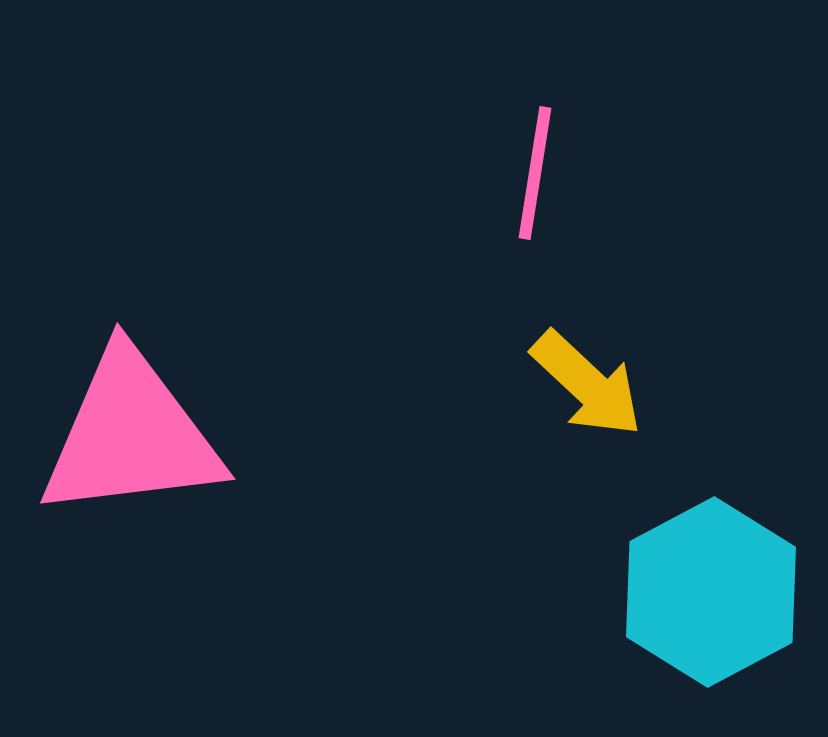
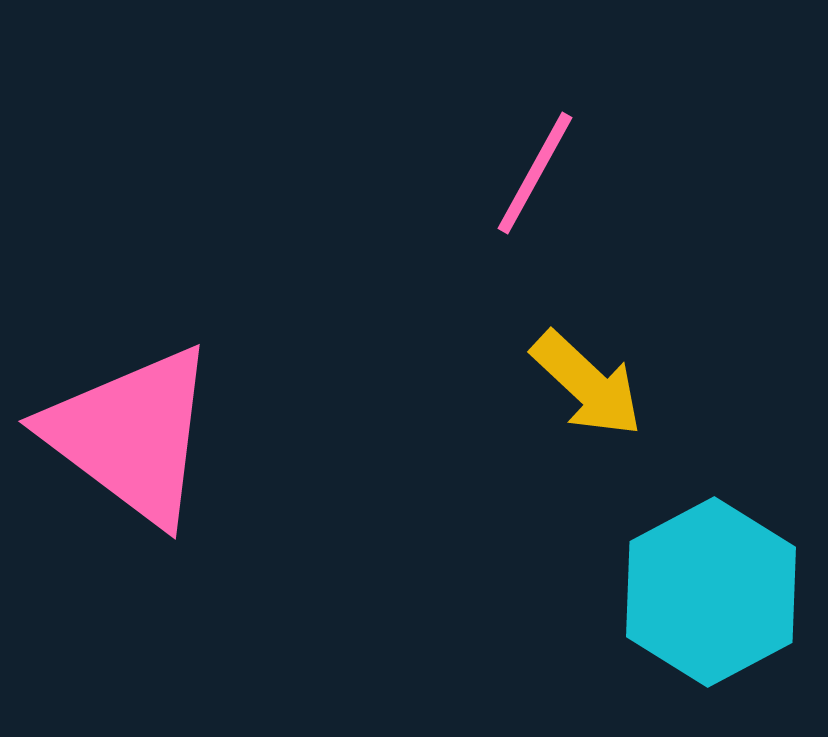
pink line: rotated 20 degrees clockwise
pink triangle: rotated 44 degrees clockwise
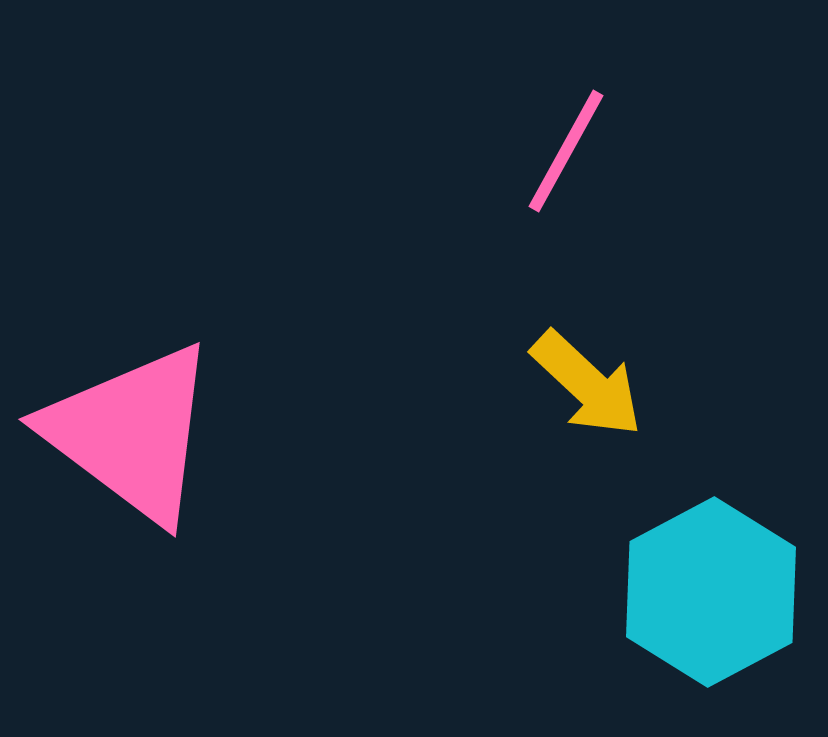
pink line: moved 31 px right, 22 px up
pink triangle: moved 2 px up
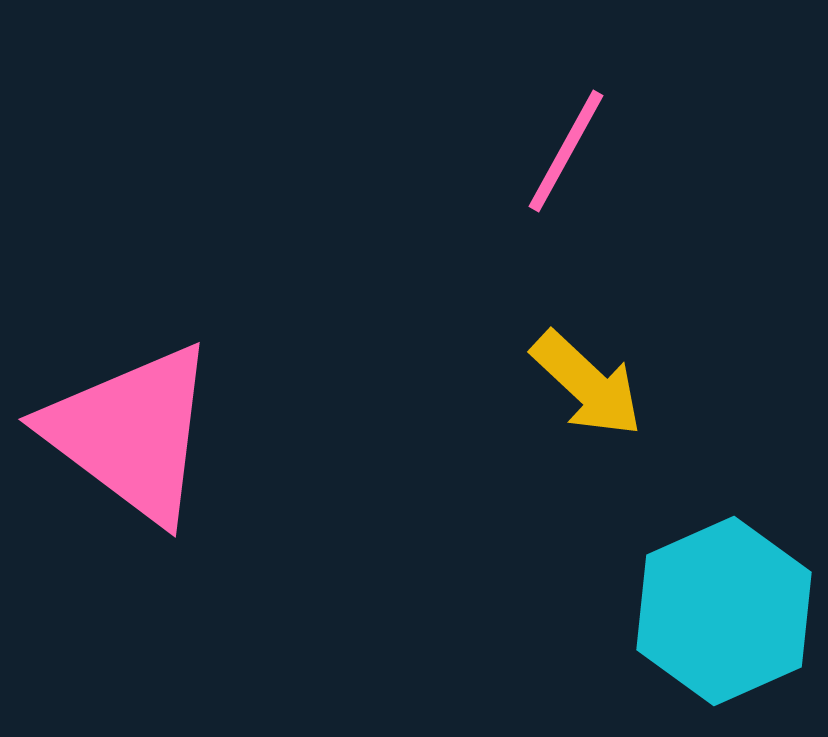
cyan hexagon: moved 13 px right, 19 px down; rotated 4 degrees clockwise
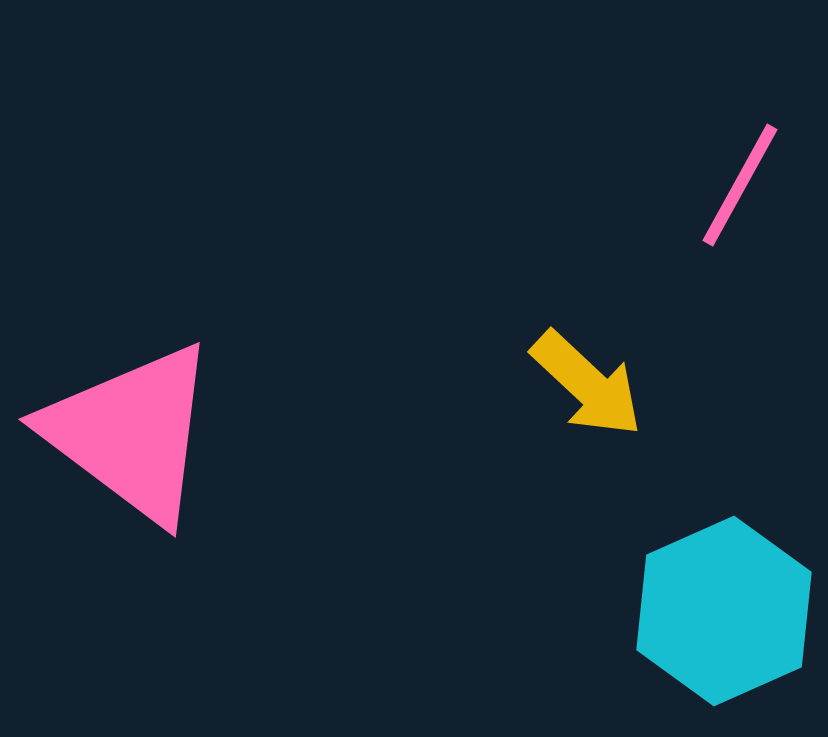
pink line: moved 174 px right, 34 px down
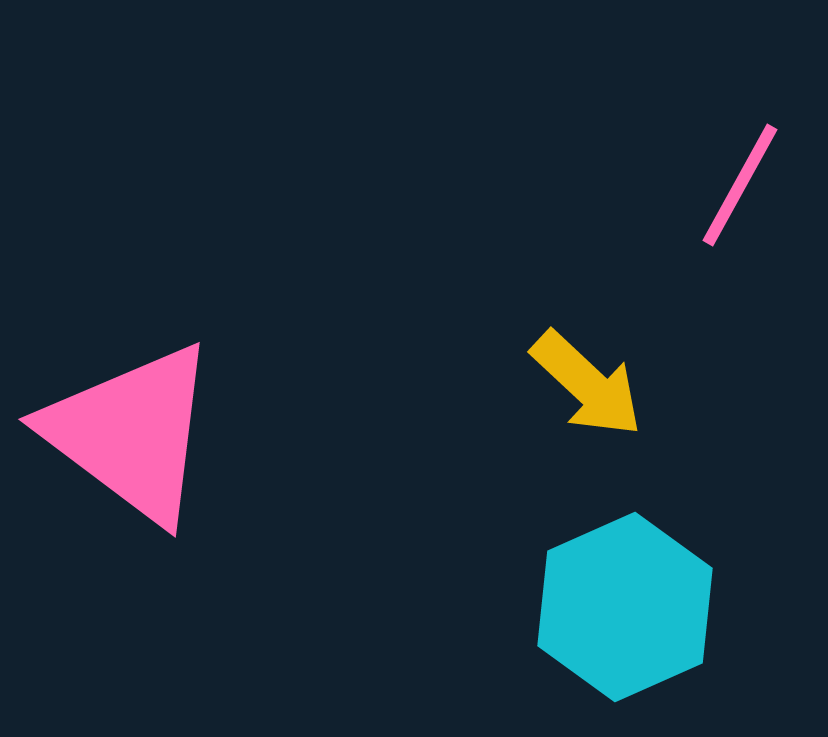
cyan hexagon: moved 99 px left, 4 px up
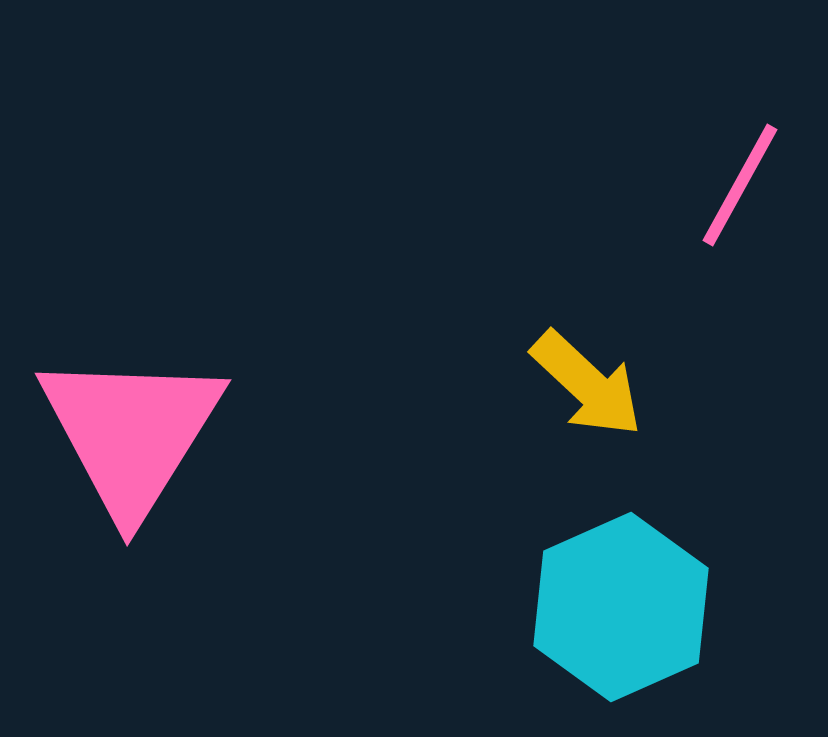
pink triangle: rotated 25 degrees clockwise
cyan hexagon: moved 4 px left
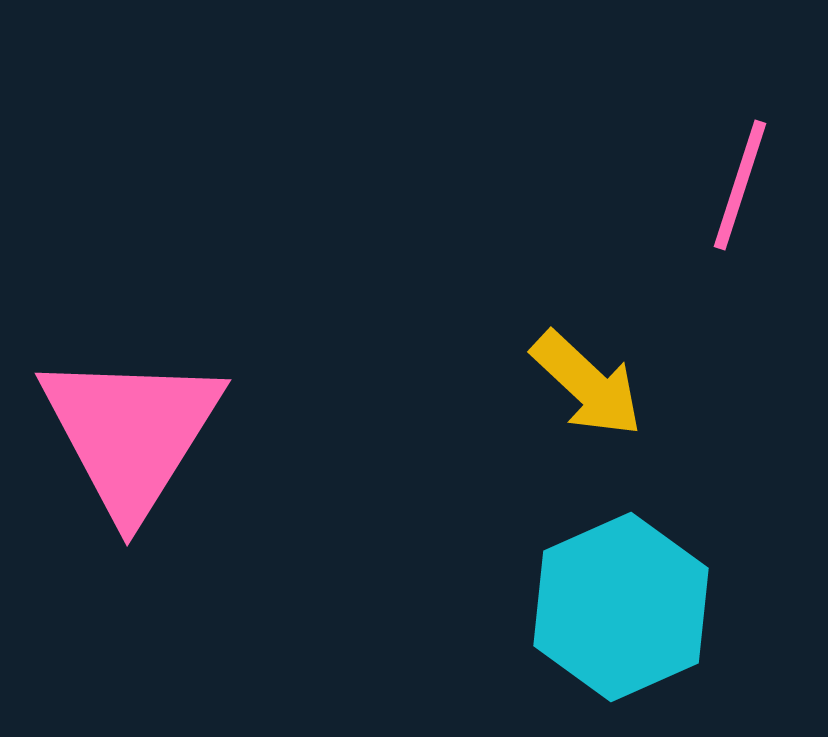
pink line: rotated 11 degrees counterclockwise
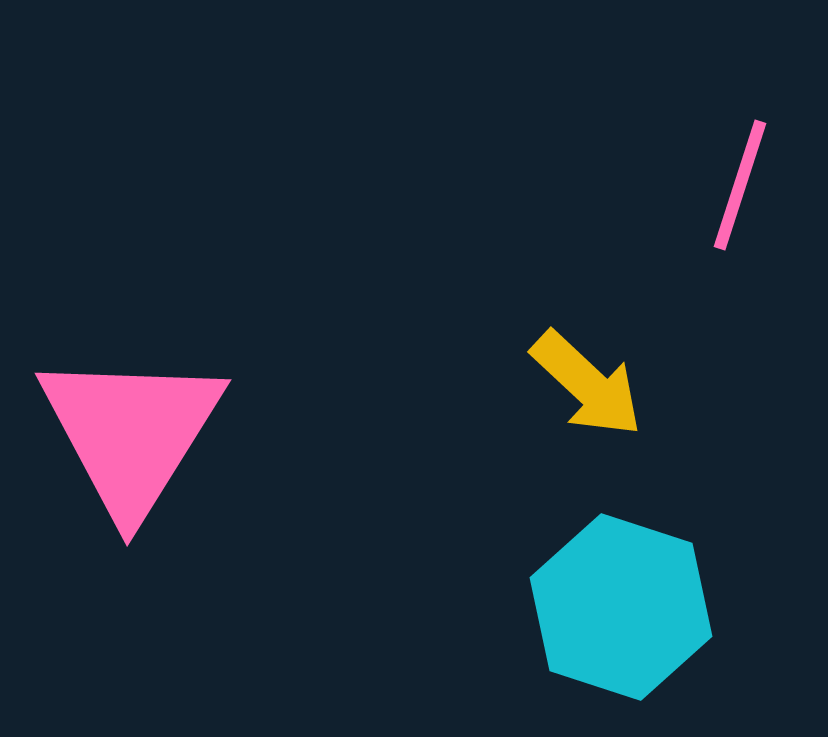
cyan hexagon: rotated 18 degrees counterclockwise
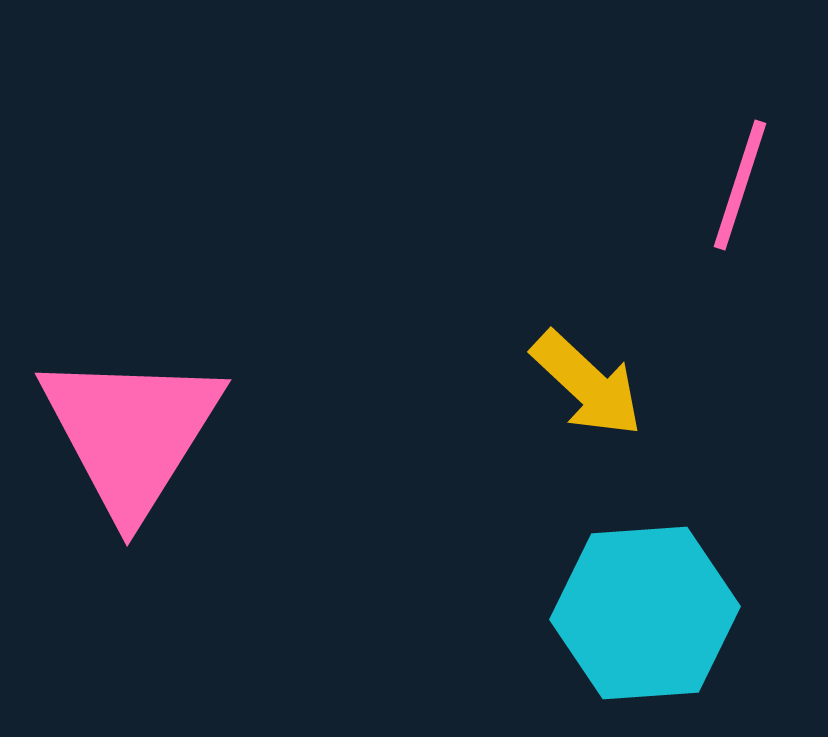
cyan hexagon: moved 24 px right, 6 px down; rotated 22 degrees counterclockwise
